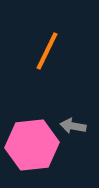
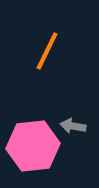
pink hexagon: moved 1 px right, 1 px down
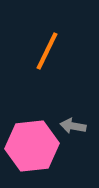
pink hexagon: moved 1 px left
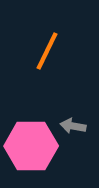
pink hexagon: moved 1 px left; rotated 6 degrees clockwise
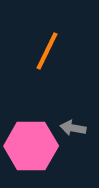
gray arrow: moved 2 px down
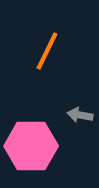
gray arrow: moved 7 px right, 13 px up
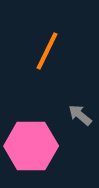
gray arrow: rotated 30 degrees clockwise
